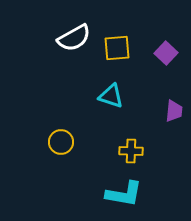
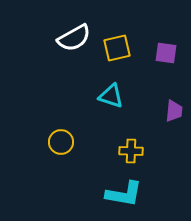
yellow square: rotated 8 degrees counterclockwise
purple square: rotated 35 degrees counterclockwise
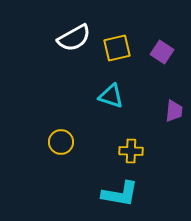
purple square: moved 4 px left, 1 px up; rotated 25 degrees clockwise
cyan L-shape: moved 4 px left
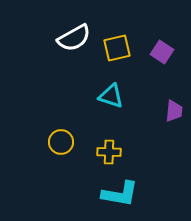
yellow cross: moved 22 px left, 1 px down
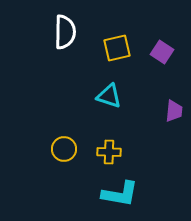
white semicircle: moved 9 px left, 6 px up; rotated 60 degrees counterclockwise
cyan triangle: moved 2 px left
yellow circle: moved 3 px right, 7 px down
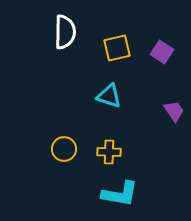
purple trapezoid: rotated 40 degrees counterclockwise
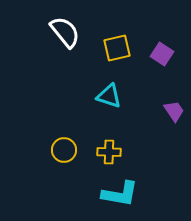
white semicircle: rotated 40 degrees counterclockwise
purple square: moved 2 px down
yellow circle: moved 1 px down
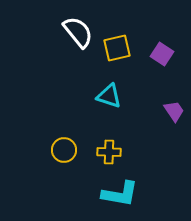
white semicircle: moved 13 px right
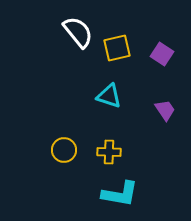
purple trapezoid: moved 9 px left, 1 px up
